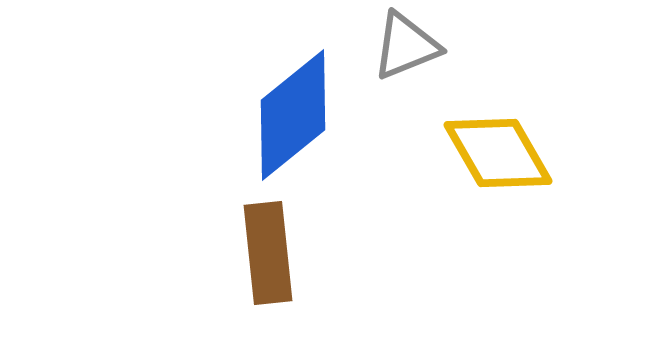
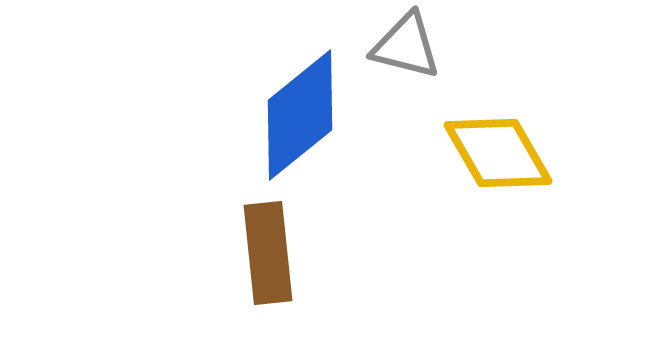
gray triangle: rotated 36 degrees clockwise
blue diamond: moved 7 px right
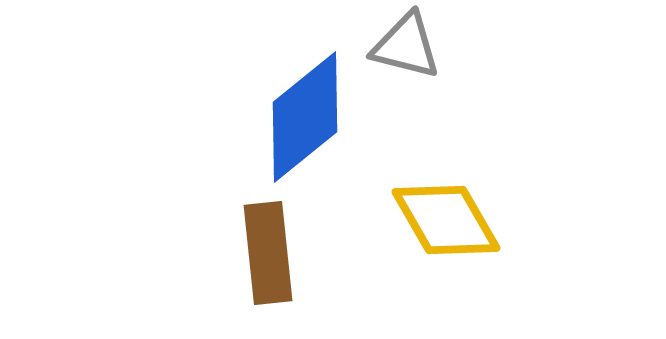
blue diamond: moved 5 px right, 2 px down
yellow diamond: moved 52 px left, 67 px down
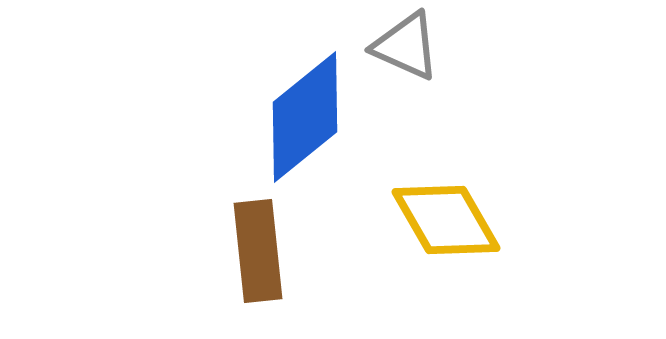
gray triangle: rotated 10 degrees clockwise
brown rectangle: moved 10 px left, 2 px up
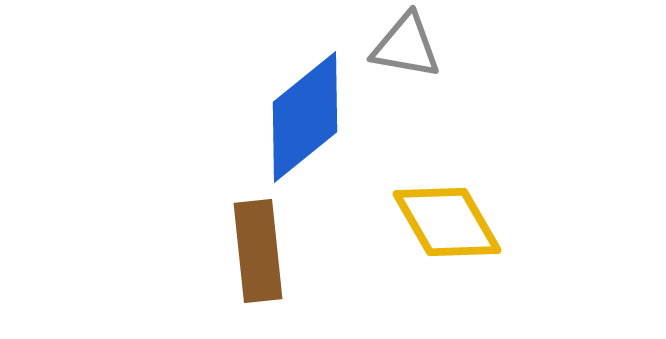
gray triangle: rotated 14 degrees counterclockwise
yellow diamond: moved 1 px right, 2 px down
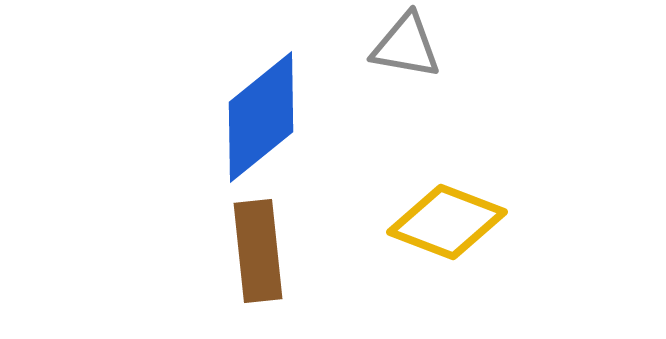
blue diamond: moved 44 px left
yellow diamond: rotated 39 degrees counterclockwise
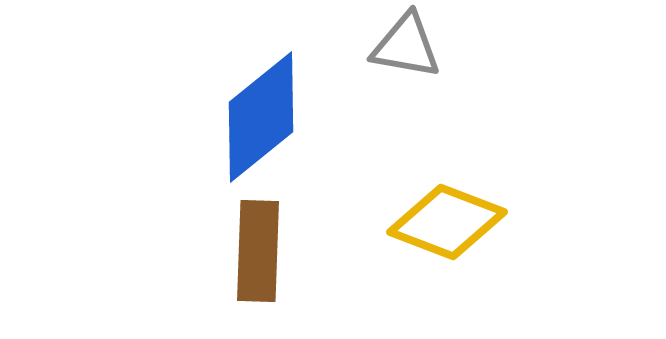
brown rectangle: rotated 8 degrees clockwise
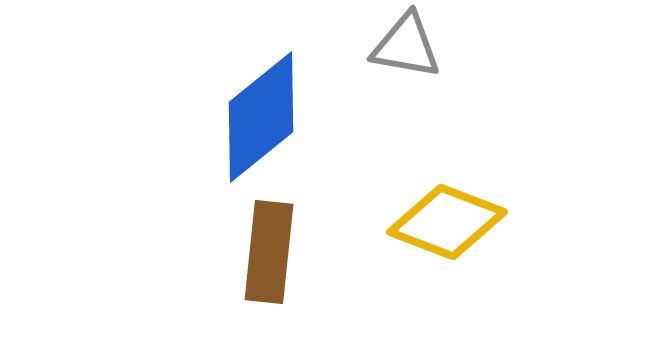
brown rectangle: moved 11 px right, 1 px down; rotated 4 degrees clockwise
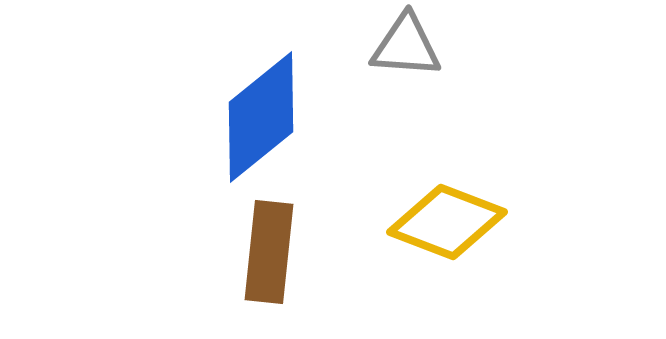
gray triangle: rotated 6 degrees counterclockwise
